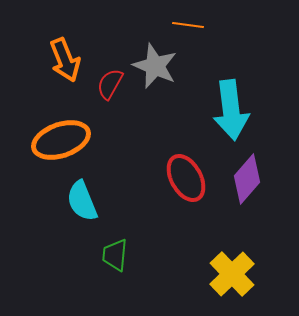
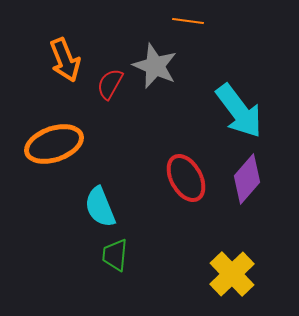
orange line: moved 4 px up
cyan arrow: moved 8 px right, 1 px down; rotated 30 degrees counterclockwise
orange ellipse: moved 7 px left, 4 px down
cyan semicircle: moved 18 px right, 6 px down
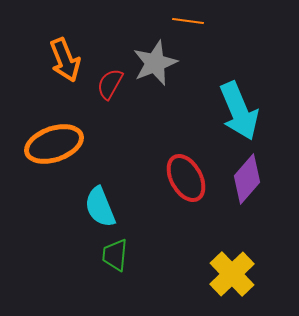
gray star: moved 3 px up; rotated 27 degrees clockwise
cyan arrow: rotated 14 degrees clockwise
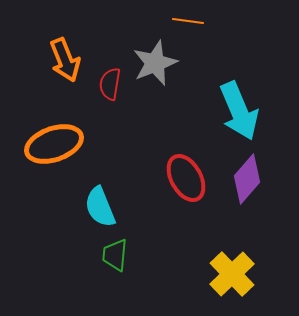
red semicircle: rotated 20 degrees counterclockwise
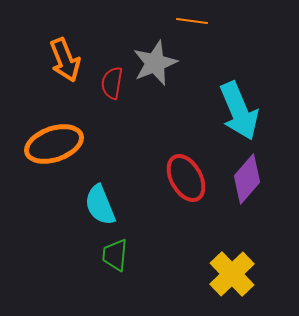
orange line: moved 4 px right
red semicircle: moved 2 px right, 1 px up
cyan semicircle: moved 2 px up
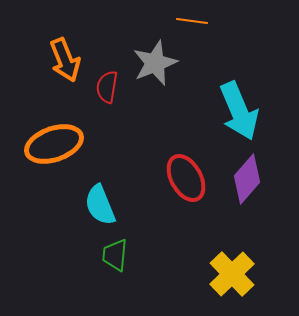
red semicircle: moved 5 px left, 4 px down
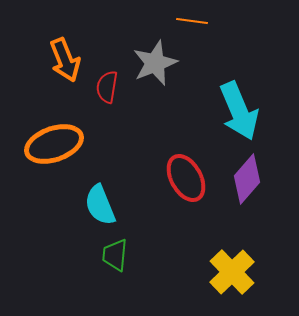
yellow cross: moved 2 px up
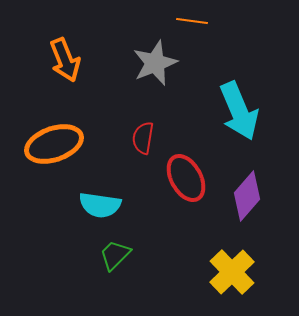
red semicircle: moved 36 px right, 51 px down
purple diamond: moved 17 px down
cyan semicircle: rotated 60 degrees counterclockwise
green trapezoid: rotated 40 degrees clockwise
